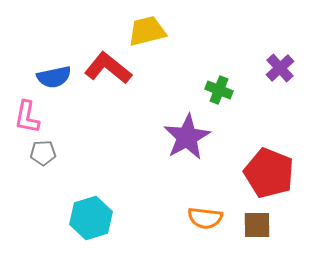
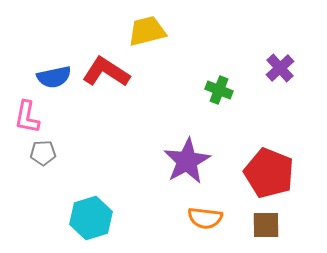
red L-shape: moved 2 px left, 4 px down; rotated 6 degrees counterclockwise
purple star: moved 24 px down
brown square: moved 9 px right
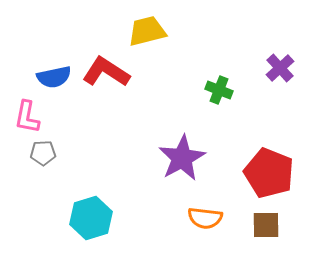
purple star: moved 5 px left, 3 px up
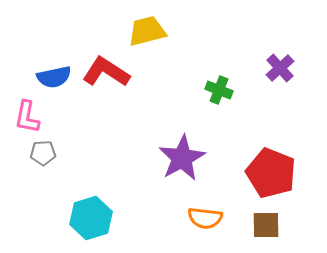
red pentagon: moved 2 px right
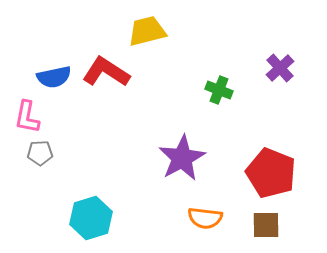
gray pentagon: moved 3 px left
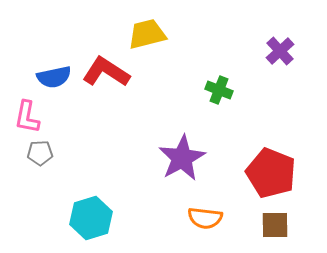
yellow trapezoid: moved 3 px down
purple cross: moved 17 px up
brown square: moved 9 px right
